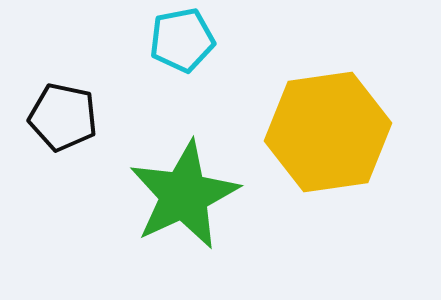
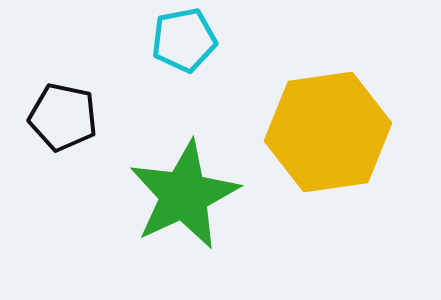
cyan pentagon: moved 2 px right
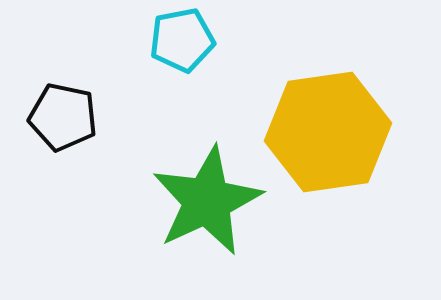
cyan pentagon: moved 2 px left
green star: moved 23 px right, 6 px down
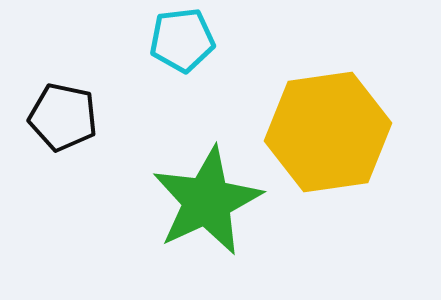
cyan pentagon: rotated 4 degrees clockwise
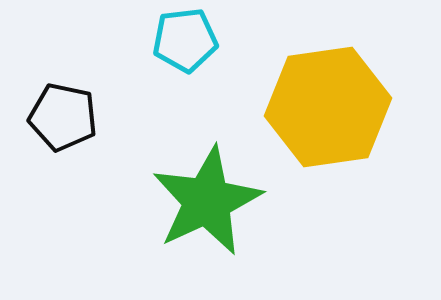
cyan pentagon: moved 3 px right
yellow hexagon: moved 25 px up
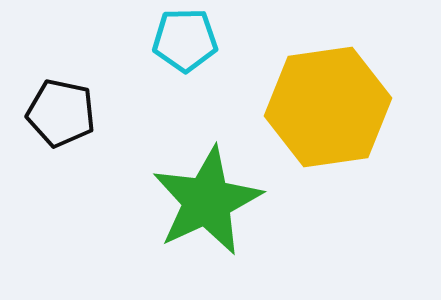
cyan pentagon: rotated 6 degrees clockwise
black pentagon: moved 2 px left, 4 px up
